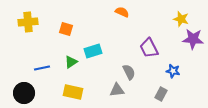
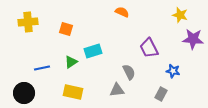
yellow star: moved 1 px left, 4 px up
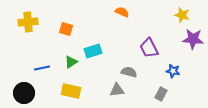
yellow star: moved 2 px right
gray semicircle: rotated 49 degrees counterclockwise
yellow rectangle: moved 2 px left, 1 px up
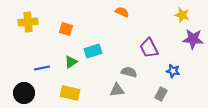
yellow rectangle: moved 1 px left, 2 px down
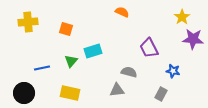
yellow star: moved 2 px down; rotated 21 degrees clockwise
green triangle: moved 1 px up; rotated 16 degrees counterclockwise
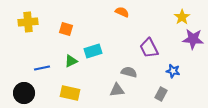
green triangle: rotated 24 degrees clockwise
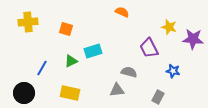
yellow star: moved 13 px left, 10 px down; rotated 21 degrees counterclockwise
blue line: rotated 49 degrees counterclockwise
gray rectangle: moved 3 px left, 3 px down
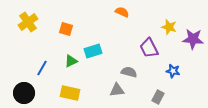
yellow cross: rotated 30 degrees counterclockwise
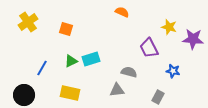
cyan rectangle: moved 2 px left, 8 px down
black circle: moved 2 px down
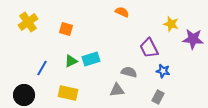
yellow star: moved 2 px right, 3 px up
blue star: moved 10 px left
yellow rectangle: moved 2 px left
